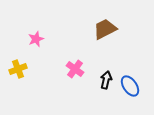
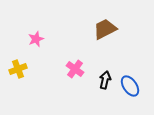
black arrow: moved 1 px left
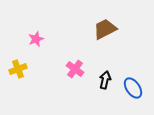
blue ellipse: moved 3 px right, 2 px down
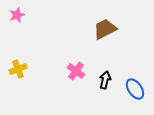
pink star: moved 19 px left, 24 px up
pink cross: moved 1 px right, 2 px down
blue ellipse: moved 2 px right, 1 px down
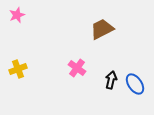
brown trapezoid: moved 3 px left
pink cross: moved 1 px right, 3 px up
black arrow: moved 6 px right
blue ellipse: moved 5 px up
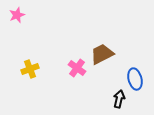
brown trapezoid: moved 25 px down
yellow cross: moved 12 px right
black arrow: moved 8 px right, 19 px down
blue ellipse: moved 5 px up; rotated 20 degrees clockwise
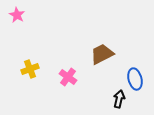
pink star: rotated 21 degrees counterclockwise
pink cross: moved 9 px left, 9 px down
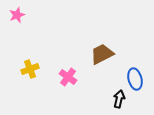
pink star: rotated 21 degrees clockwise
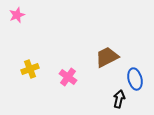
brown trapezoid: moved 5 px right, 3 px down
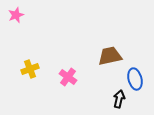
pink star: moved 1 px left
brown trapezoid: moved 3 px right, 1 px up; rotated 15 degrees clockwise
